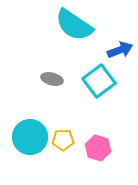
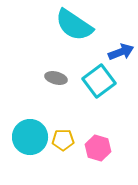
blue arrow: moved 1 px right, 2 px down
gray ellipse: moved 4 px right, 1 px up
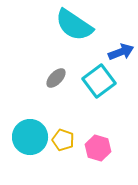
gray ellipse: rotated 60 degrees counterclockwise
yellow pentagon: rotated 20 degrees clockwise
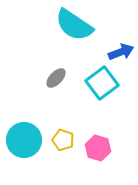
cyan square: moved 3 px right, 2 px down
cyan circle: moved 6 px left, 3 px down
